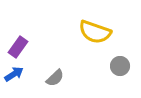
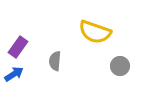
gray semicircle: moved 17 px up; rotated 138 degrees clockwise
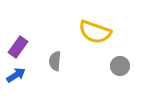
blue arrow: moved 2 px right, 1 px down
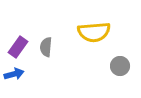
yellow semicircle: moved 1 px left; rotated 24 degrees counterclockwise
gray semicircle: moved 9 px left, 14 px up
blue arrow: moved 2 px left, 1 px up; rotated 18 degrees clockwise
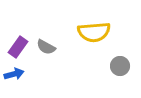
gray semicircle: rotated 66 degrees counterclockwise
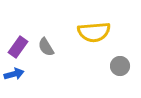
gray semicircle: rotated 30 degrees clockwise
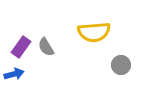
purple rectangle: moved 3 px right
gray circle: moved 1 px right, 1 px up
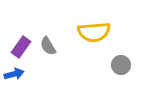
gray semicircle: moved 2 px right, 1 px up
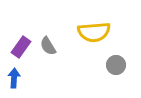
gray circle: moved 5 px left
blue arrow: moved 4 px down; rotated 72 degrees counterclockwise
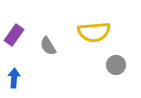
purple rectangle: moved 7 px left, 12 px up
